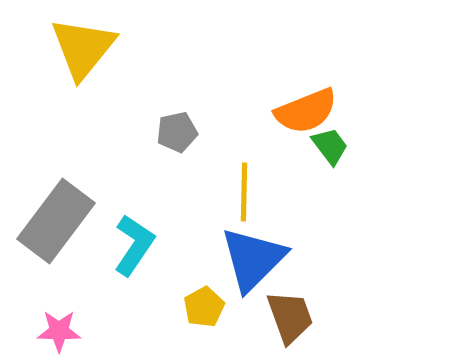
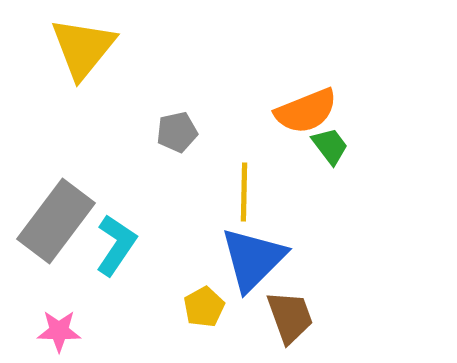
cyan L-shape: moved 18 px left
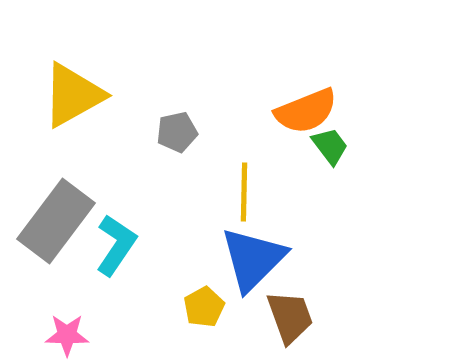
yellow triangle: moved 10 px left, 47 px down; rotated 22 degrees clockwise
pink star: moved 8 px right, 4 px down
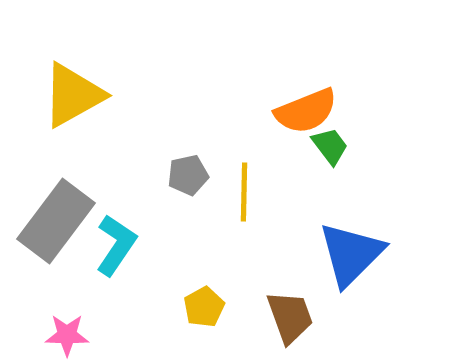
gray pentagon: moved 11 px right, 43 px down
blue triangle: moved 98 px right, 5 px up
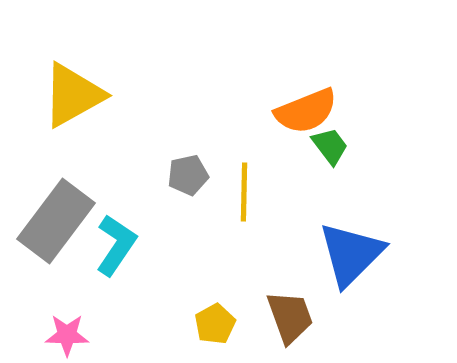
yellow pentagon: moved 11 px right, 17 px down
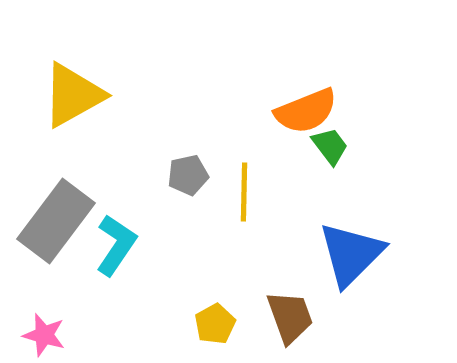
pink star: moved 23 px left; rotated 15 degrees clockwise
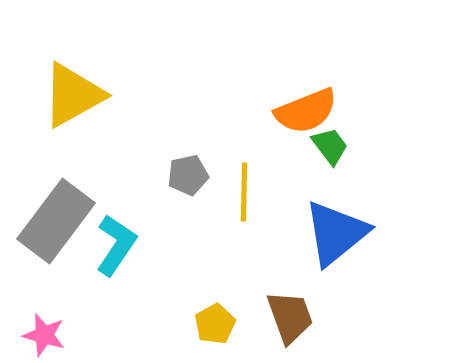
blue triangle: moved 15 px left, 21 px up; rotated 6 degrees clockwise
